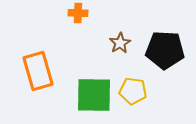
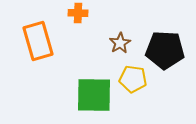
orange rectangle: moved 30 px up
yellow pentagon: moved 12 px up
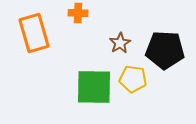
orange rectangle: moved 4 px left, 8 px up
green square: moved 8 px up
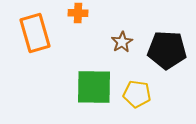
orange rectangle: moved 1 px right
brown star: moved 2 px right, 1 px up
black pentagon: moved 2 px right
yellow pentagon: moved 4 px right, 15 px down
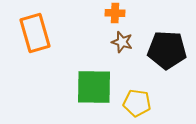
orange cross: moved 37 px right
brown star: rotated 25 degrees counterclockwise
yellow pentagon: moved 9 px down
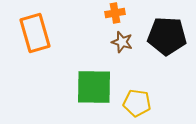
orange cross: rotated 12 degrees counterclockwise
black pentagon: moved 14 px up
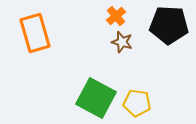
orange cross: moved 1 px right, 3 px down; rotated 30 degrees counterclockwise
black pentagon: moved 2 px right, 11 px up
green square: moved 2 px right, 11 px down; rotated 27 degrees clockwise
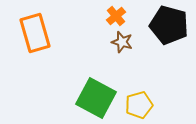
black pentagon: rotated 12 degrees clockwise
yellow pentagon: moved 2 px right, 2 px down; rotated 24 degrees counterclockwise
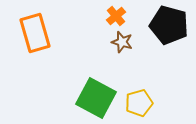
yellow pentagon: moved 2 px up
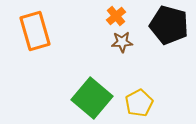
orange rectangle: moved 2 px up
brown star: rotated 20 degrees counterclockwise
green square: moved 4 px left; rotated 12 degrees clockwise
yellow pentagon: rotated 12 degrees counterclockwise
